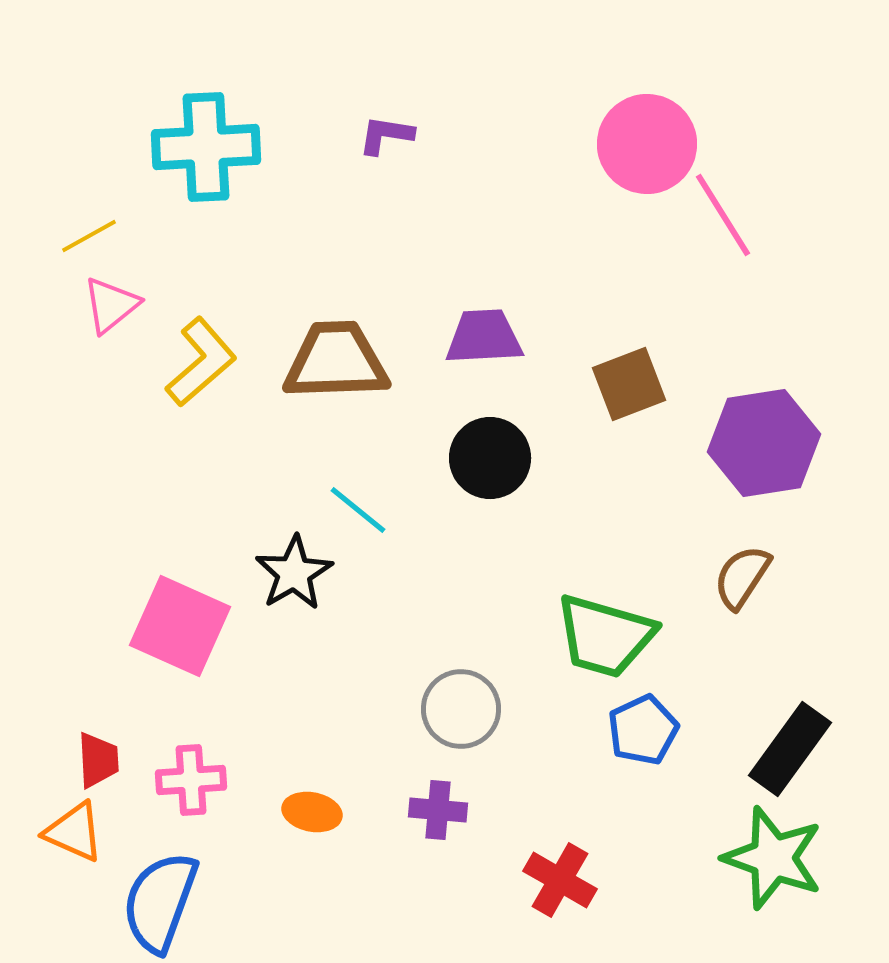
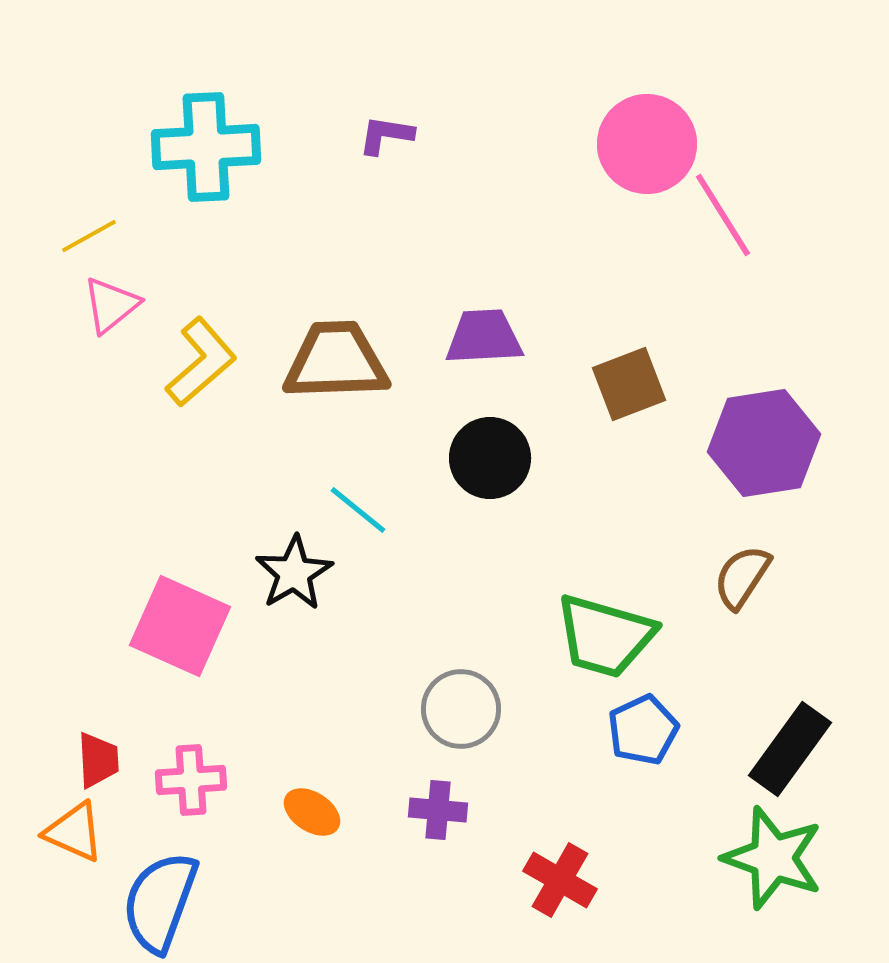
orange ellipse: rotated 22 degrees clockwise
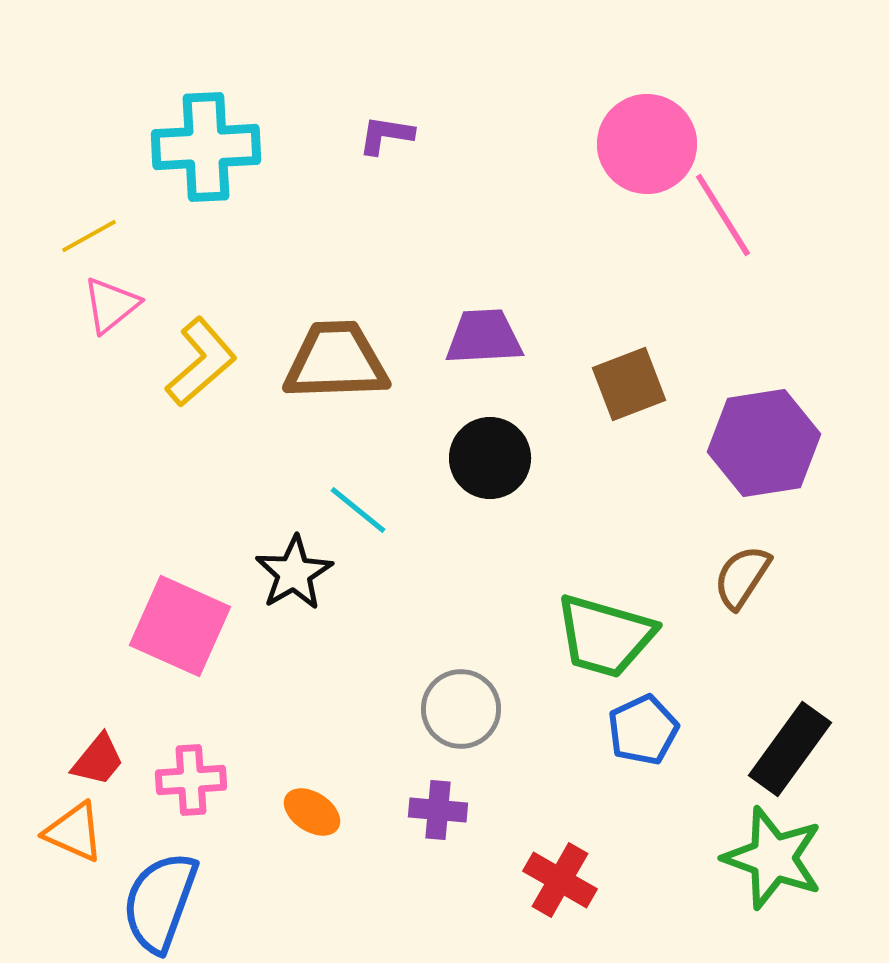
red trapezoid: rotated 42 degrees clockwise
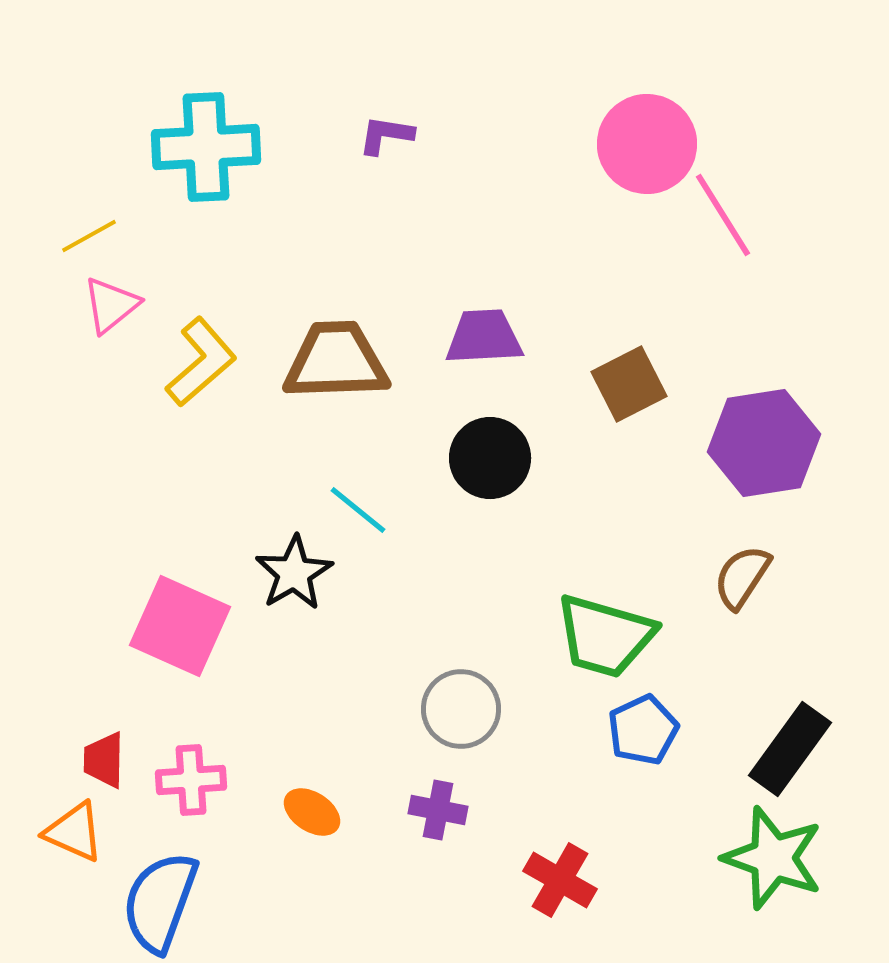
brown square: rotated 6 degrees counterclockwise
red trapezoid: moved 6 px right; rotated 142 degrees clockwise
purple cross: rotated 6 degrees clockwise
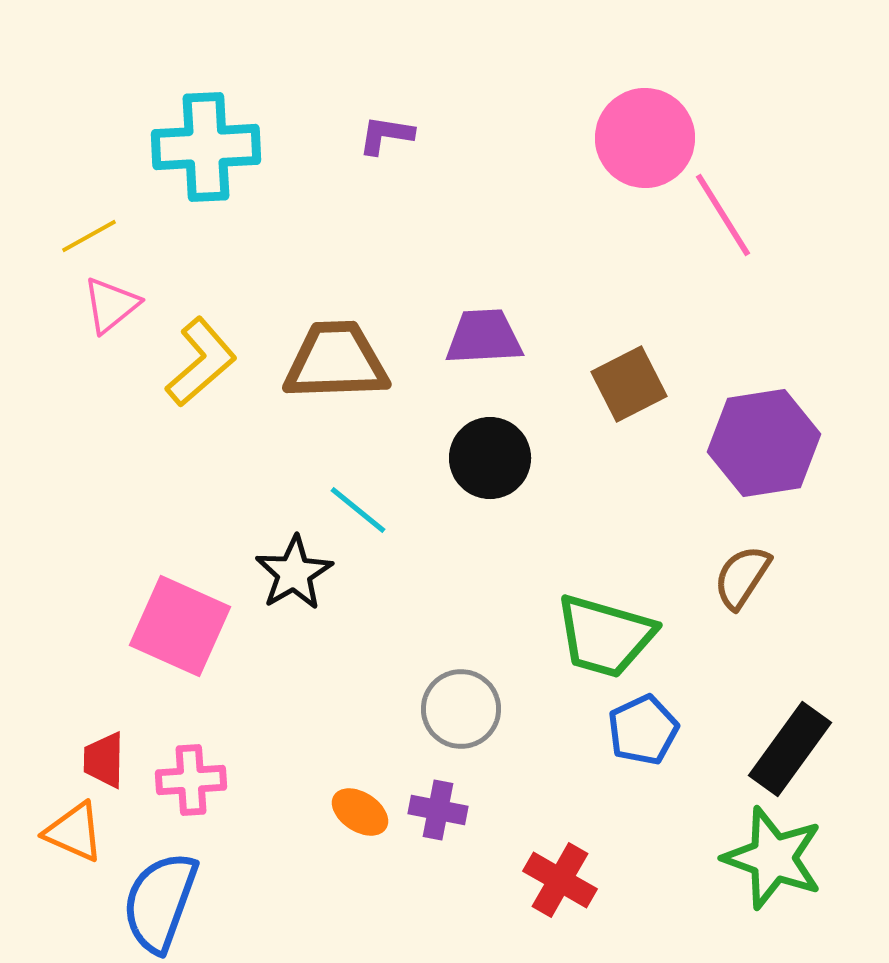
pink circle: moved 2 px left, 6 px up
orange ellipse: moved 48 px right
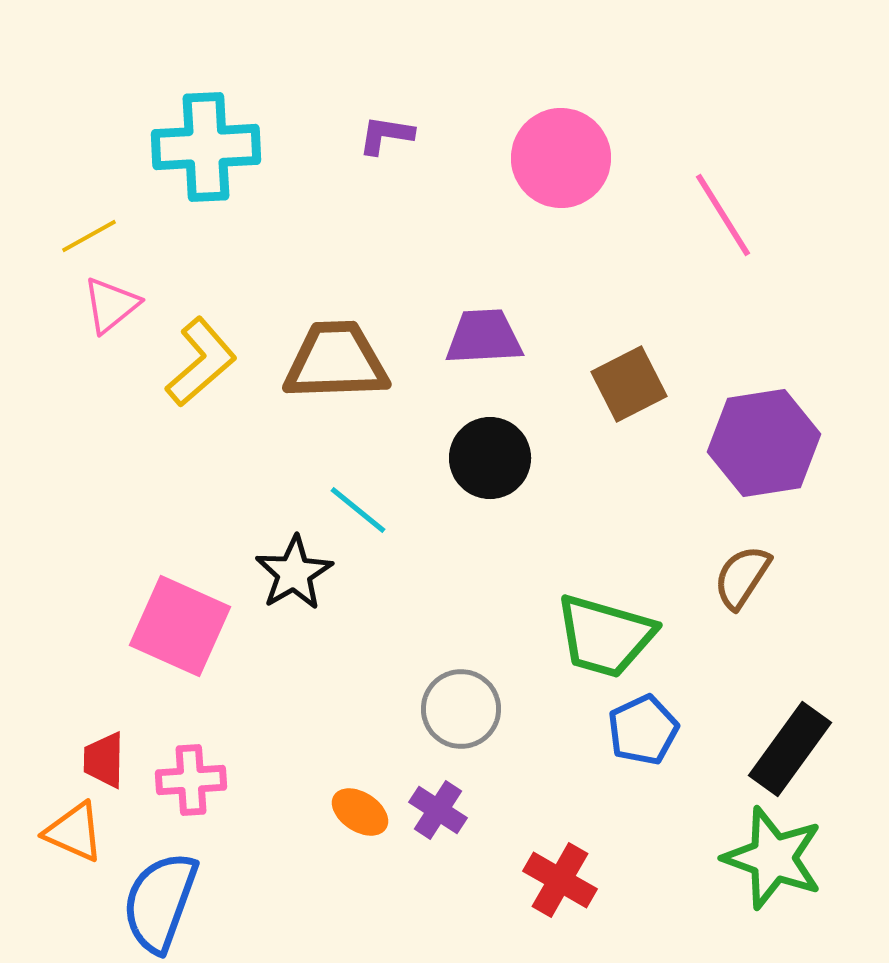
pink circle: moved 84 px left, 20 px down
purple cross: rotated 22 degrees clockwise
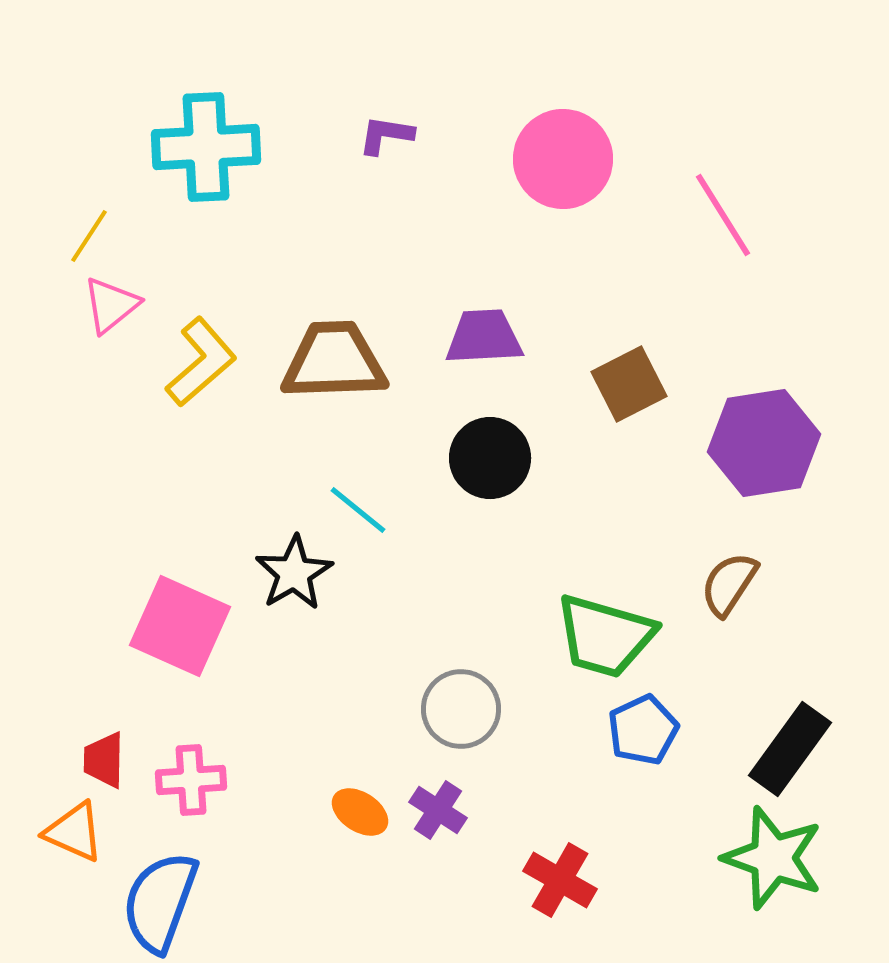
pink circle: moved 2 px right, 1 px down
yellow line: rotated 28 degrees counterclockwise
brown trapezoid: moved 2 px left
brown semicircle: moved 13 px left, 7 px down
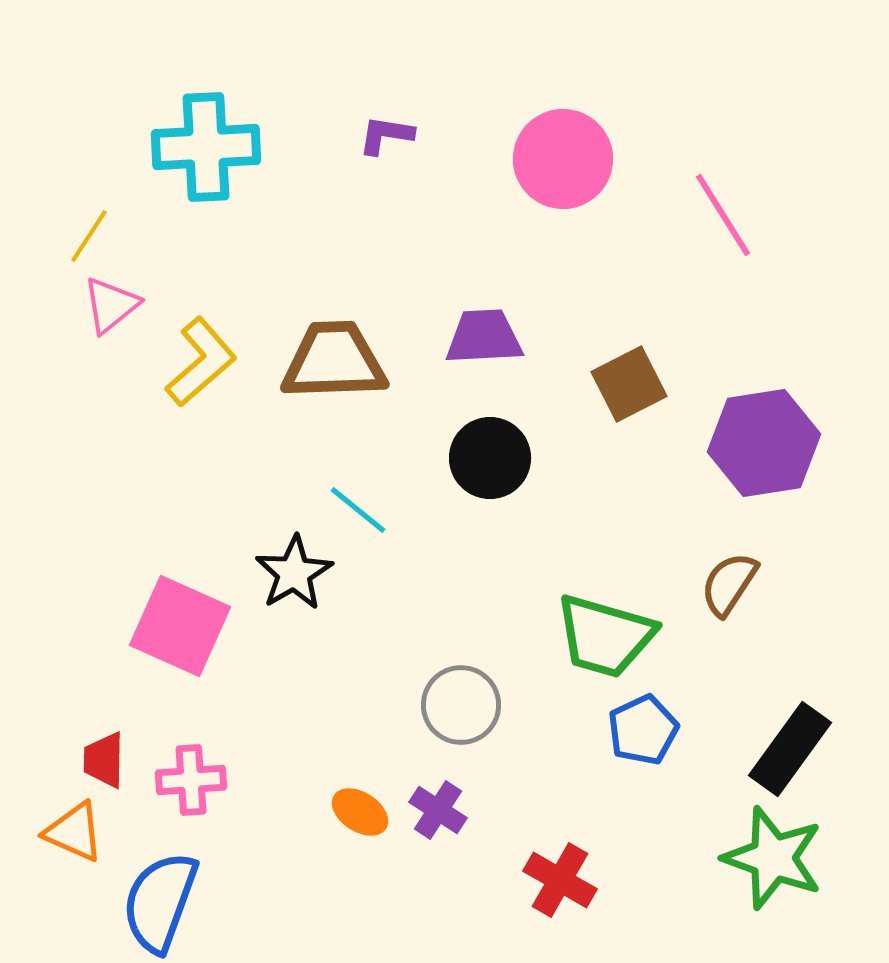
gray circle: moved 4 px up
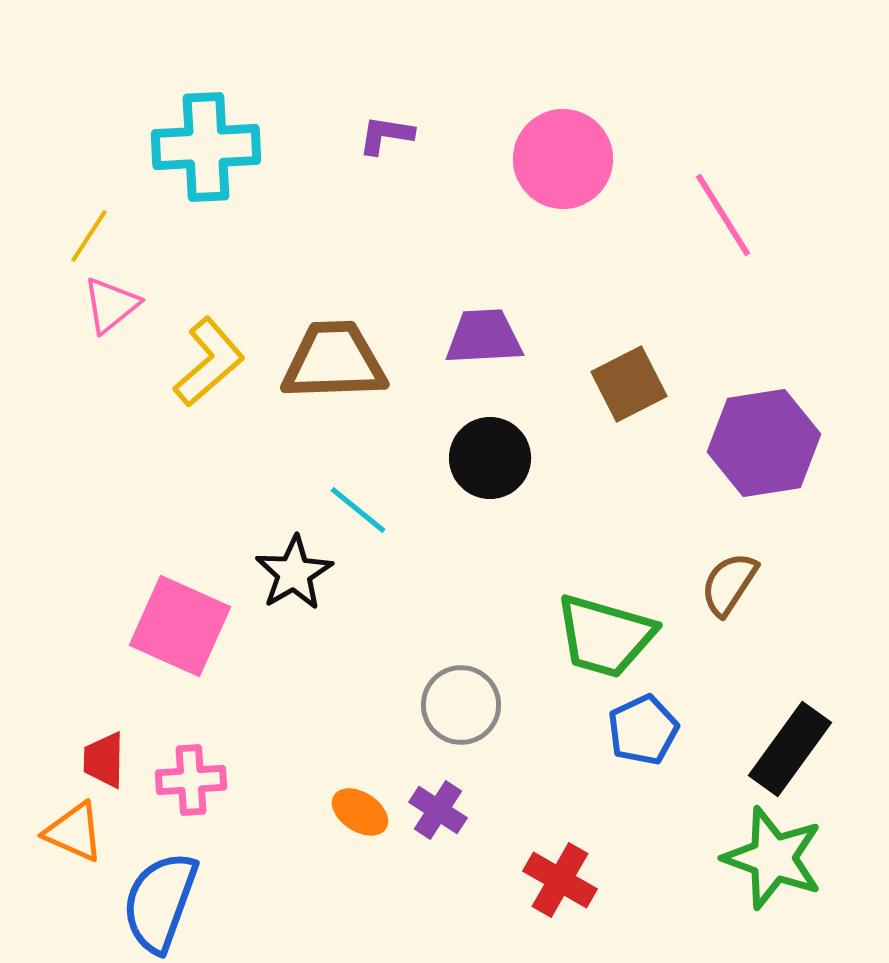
yellow L-shape: moved 8 px right
